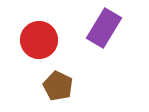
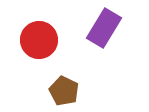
brown pentagon: moved 6 px right, 5 px down
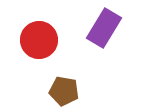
brown pentagon: rotated 16 degrees counterclockwise
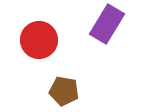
purple rectangle: moved 3 px right, 4 px up
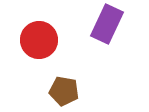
purple rectangle: rotated 6 degrees counterclockwise
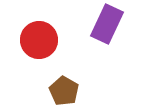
brown pentagon: rotated 20 degrees clockwise
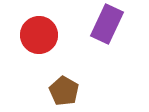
red circle: moved 5 px up
